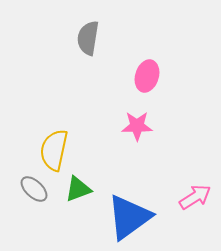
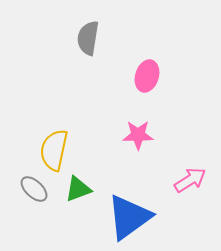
pink star: moved 1 px right, 9 px down
pink arrow: moved 5 px left, 17 px up
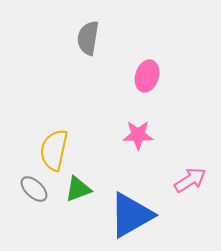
blue triangle: moved 2 px right, 2 px up; rotated 6 degrees clockwise
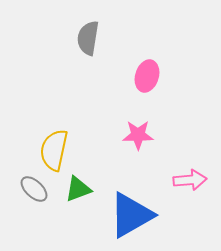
pink arrow: rotated 28 degrees clockwise
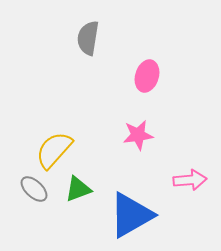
pink star: rotated 8 degrees counterclockwise
yellow semicircle: rotated 30 degrees clockwise
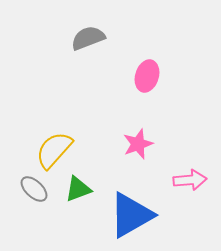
gray semicircle: rotated 60 degrees clockwise
pink star: moved 9 px down; rotated 12 degrees counterclockwise
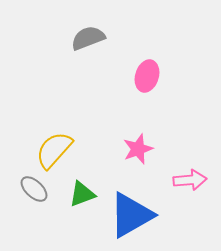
pink star: moved 5 px down
green triangle: moved 4 px right, 5 px down
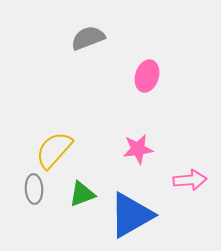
pink star: rotated 12 degrees clockwise
gray ellipse: rotated 44 degrees clockwise
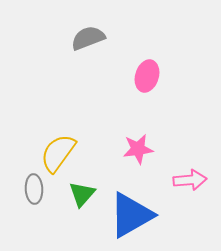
yellow semicircle: moved 4 px right, 3 px down; rotated 6 degrees counterclockwise
green triangle: rotated 28 degrees counterclockwise
